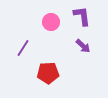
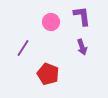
purple arrow: moved 1 px left, 1 px down; rotated 28 degrees clockwise
red pentagon: moved 1 px down; rotated 25 degrees clockwise
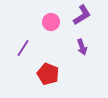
purple L-shape: moved 1 px up; rotated 65 degrees clockwise
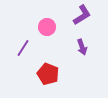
pink circle: moved 4 px left, 5 px down
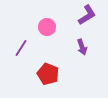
purple L-shape: moved 5 px right
purple line: moved 2 px left
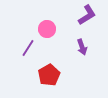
pink circle: moved 2 px down
purple line: moved 7 px right
red pentagon: moved 1 px right, 1 px down; rotated 20 degrees clockwise
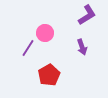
pink circle: moved 2 px left, 4 px down
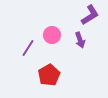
purple L-shape: moved 3 px right
pink circle: moved 7 px right, 2 px down
purple arrow: moved 2 px left, 7 px up
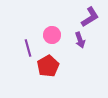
purple L-shape: moved 2 px down
purple line: rotated 48 degrees counterclockwise
red pentagon: moved 1 px left, 9 px up
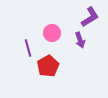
pink circle: moved 2 px up
